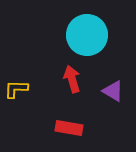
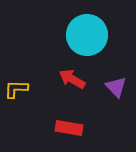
red arrow: rotated 44 degrees counterclockwise
purple triangle: moved 3 px right, 4 px up; rotated 15 degrees clockwise
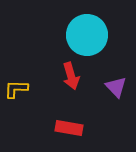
red arrow: moved 1 px left, 3 px up; rotated 136 degrees counterclockwise
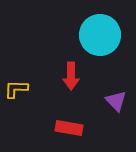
cyan circle: moved 13 px right
red arrow: rotated 16 degrees clockwise
purple triangle: moved 14 px down
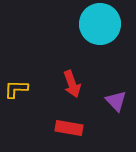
cyan circle: moved 11 px up
red arrow: moved 1 px right, 8 px down; rotated 20 degrees counterclockwise
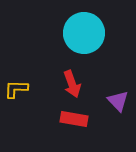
cyan circle: moved 16 px left, 9 px down
purple triangle: moved 2 px right
red rectangle: moved 5 px right, 9 px up
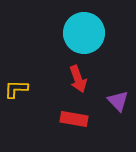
red arrow: moved 6 px right, 5 px up
